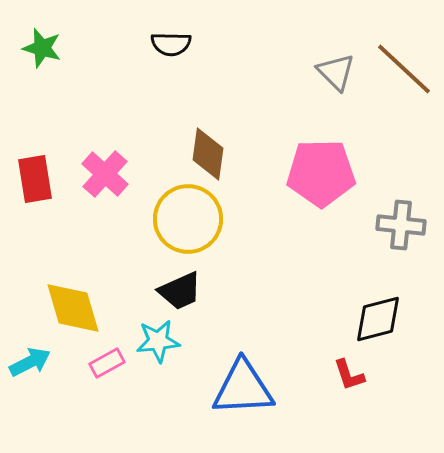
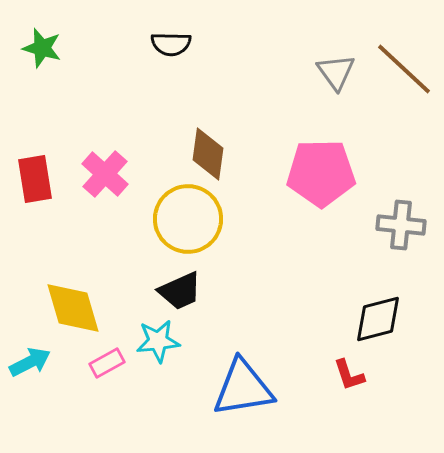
gray triangle: rotated 9 degrees clockwise
blue triangle: rotated 6 degrees counterclockwise
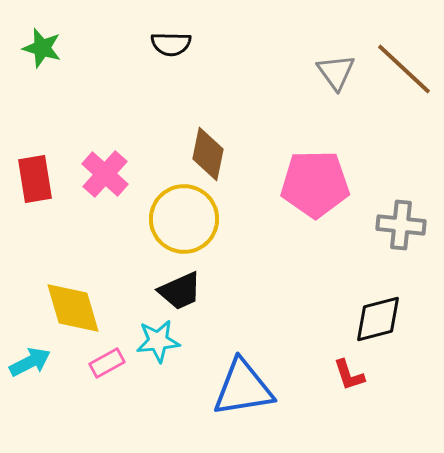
brown diamond: rotated 4 degrees clockwise
pink pentagon: moved 6 px left, 11 px down
yellow circle: moved 4 px left
